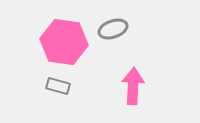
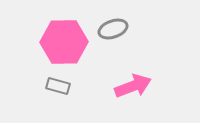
pink hexagon: rotated 9 degrees counterclockwise
pink arrow: rotated 66 degrees clockwise
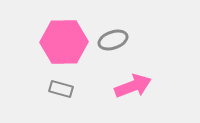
gray ellipse: moved 11 px down
gray rectangle: moved 3 px right, 3 px down
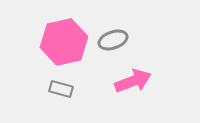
pink hexagon: rotated 12 degrees counterclockwise
pink arrow: moved 5 px up
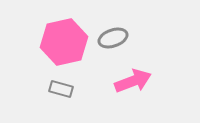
gray ellipse: moved 2 px up
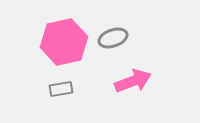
gray rectangle: rotated 25 degrees counterclockwise
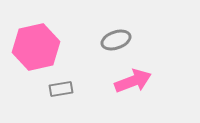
gray ellipse: moved 3 px right, 2 px down
pink hexagon: moved 28 px left, 5 px down
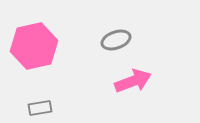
pink hexagon: moved 2 px left, 1 px up
gray rectangle: moved 21 px left, 19 px down
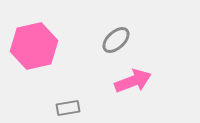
gray ellipse: rotated 24 degrees counterclockwise
gray rectangle: moved 28 px right
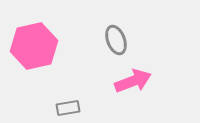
gray ellipse: rotated 68 degrees counterclockwise
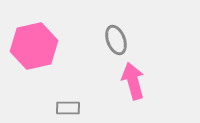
pink arrow: rotated 84 degrees counterclockwise
gray rectangle: rotated 10 degrees clockwise
